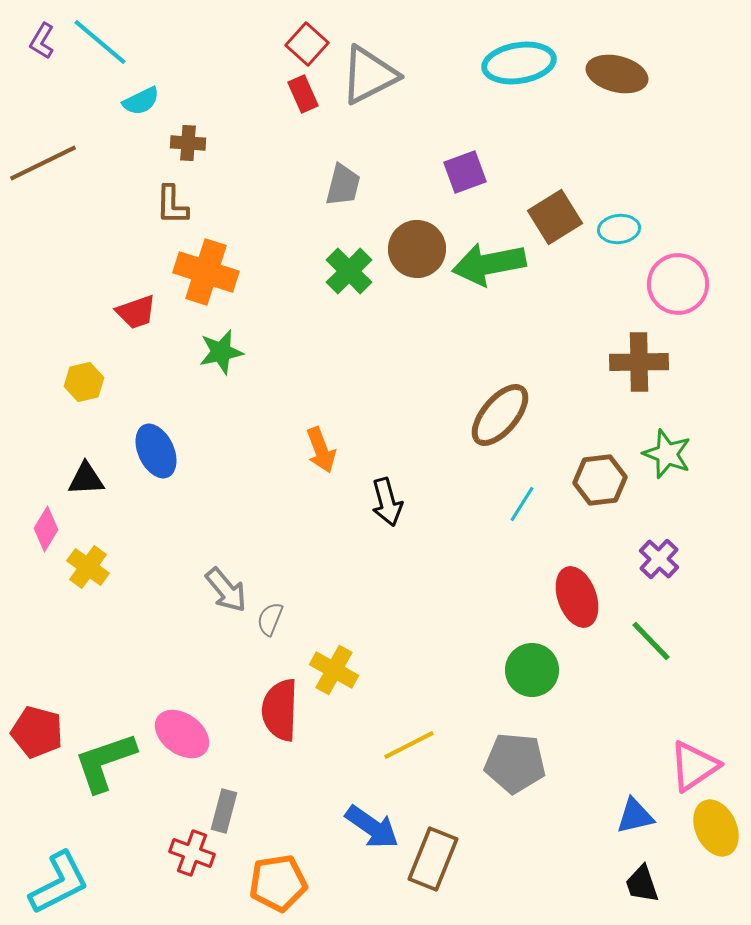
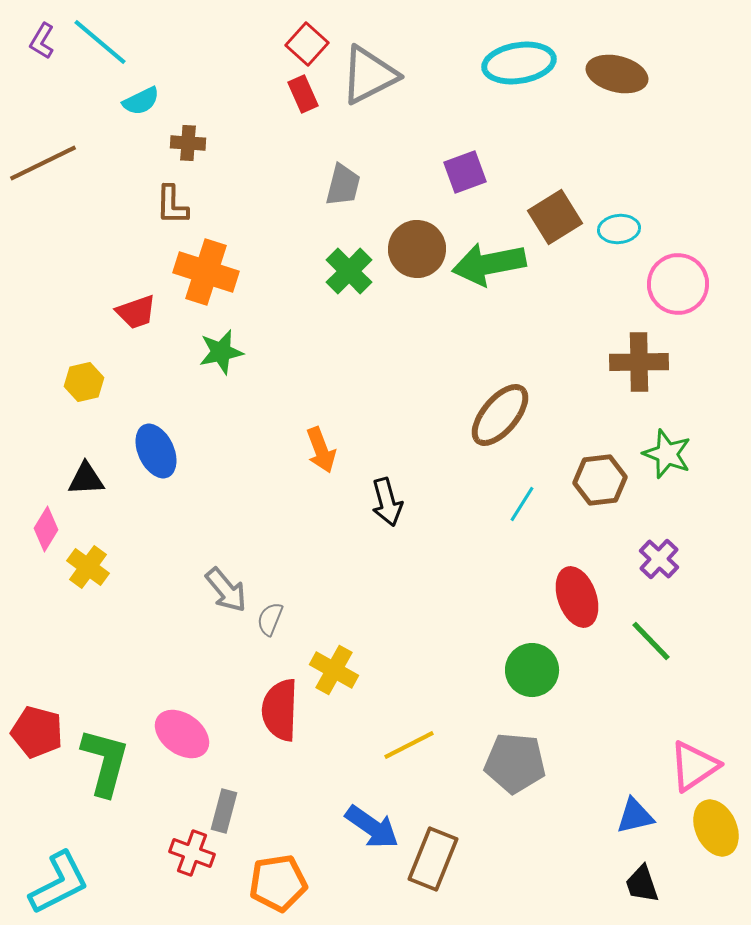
green L-shape at (105, 762): rotated 124 degrees clockwise
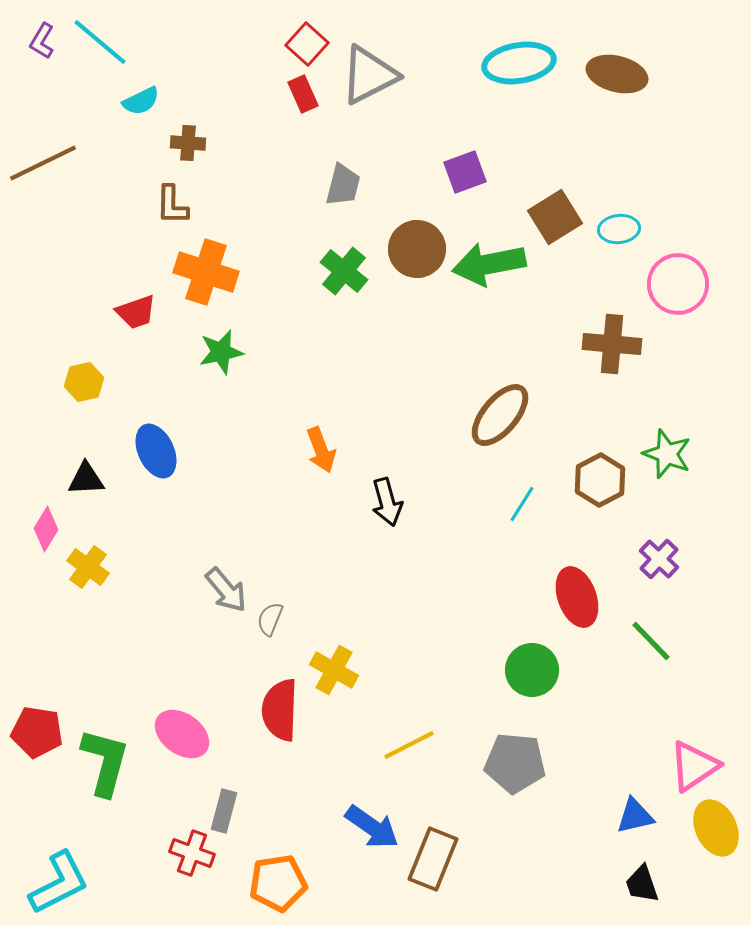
green cross at (349, 271): moved 5 px left; rotated 6 degrees counterclockwise
brown cross at (639, 362): moved 27 px left, 18 px up; rotated 6 degrees clockwise
brown hexagon at (600, 480): rotated 21 degrees counterclockwise
red pentagon at (37, 732): rotated 6 degrees counterclockwise
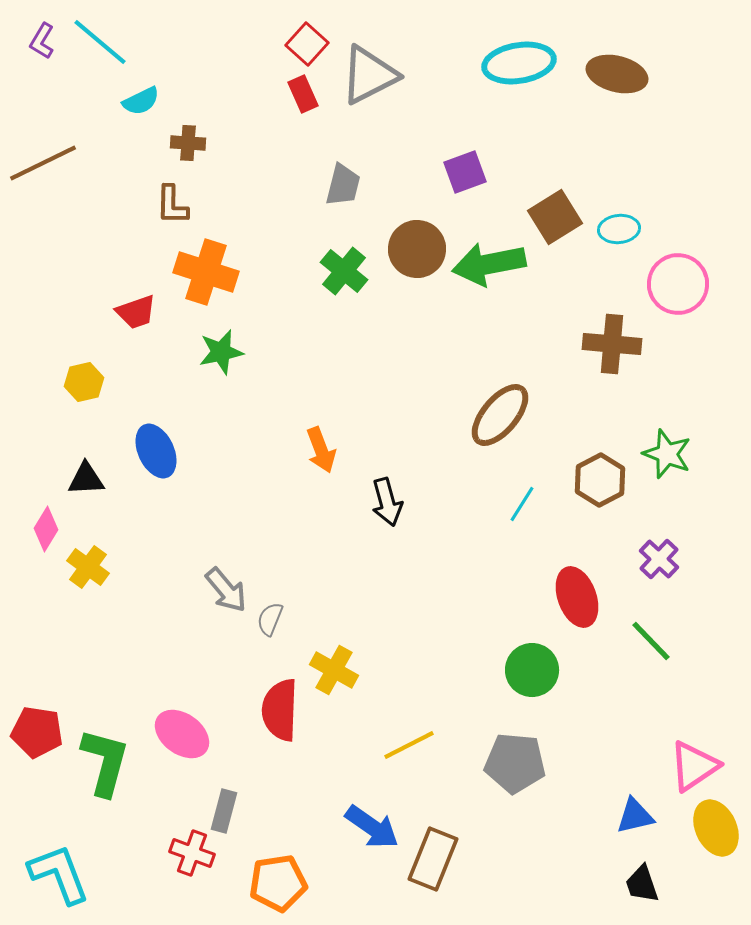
cyan L-shape at (59, 883): moved 9 px up; rotated 84 degrees counterclockwise
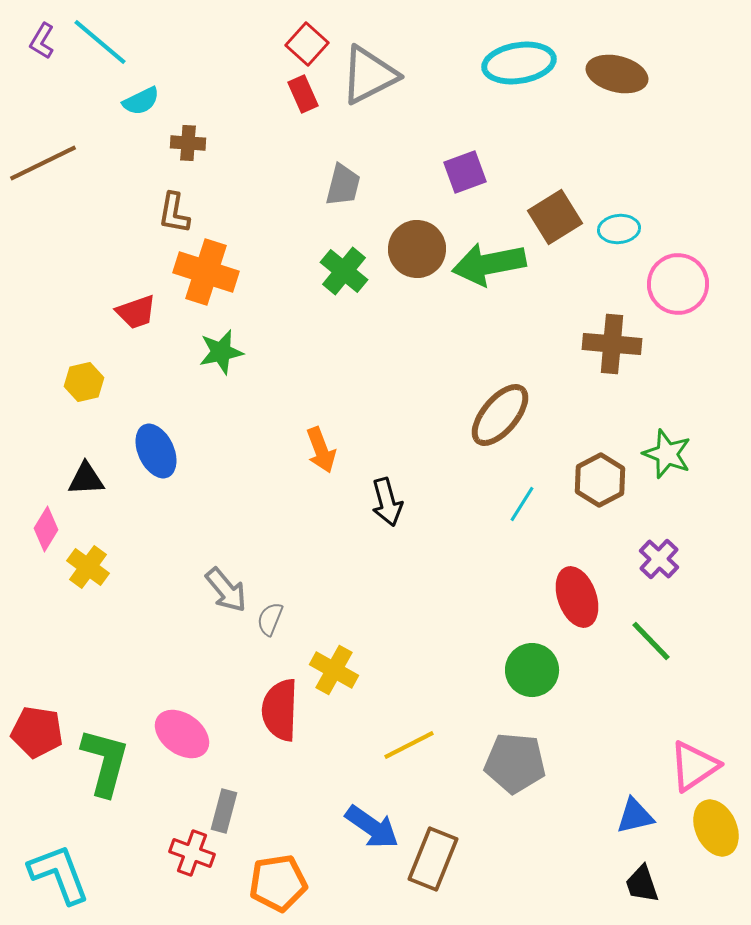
brown L-shape at (172, 205): moved 2 px right, 8 px down; rotated 9 degrees clockwise
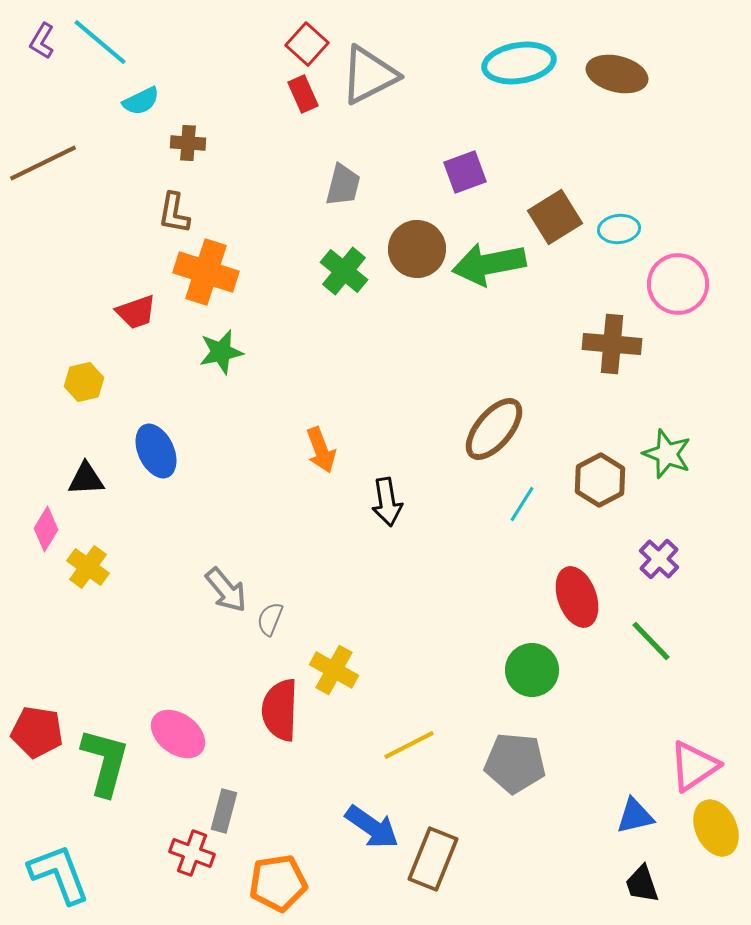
brown ellipse at (500, 415): moved 6 px left, 14 px down
black arrow at (387, 502): rotated 6 degrees clockwise
pink ellipse at (182, 734): moved 4 px left
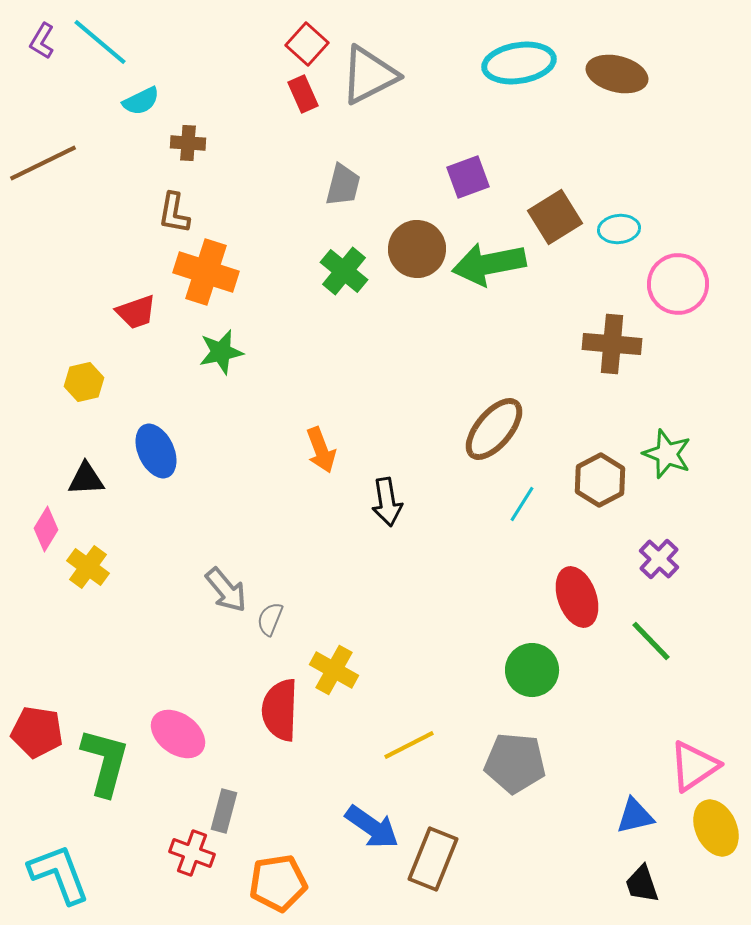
purple square at (465, 172): moved 3 px right, 5 px down
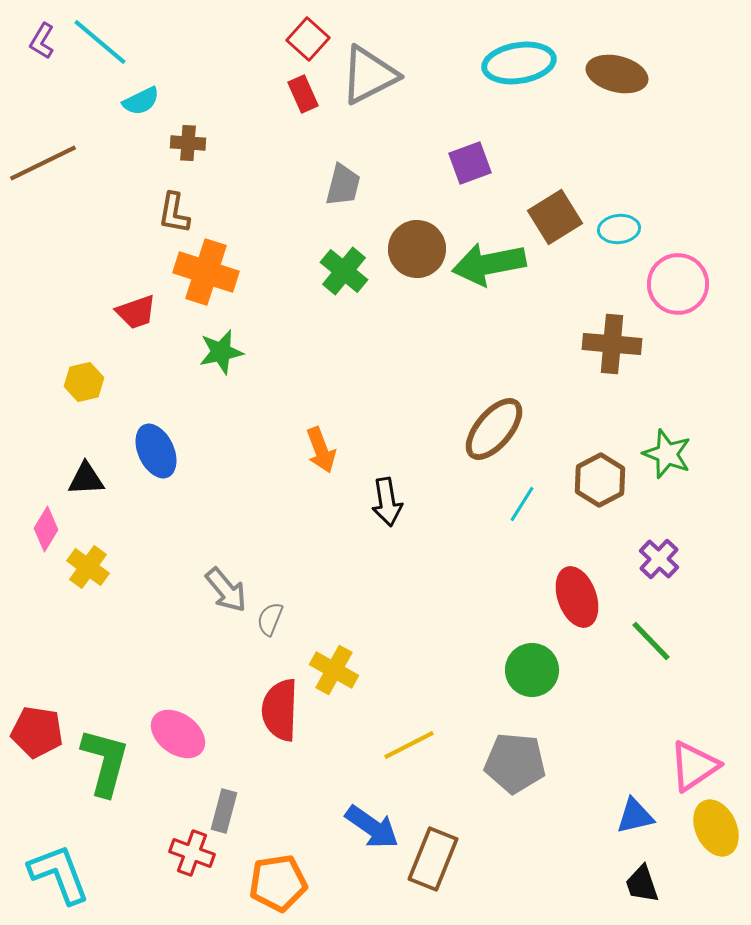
red square at (307, 44): moved 1 px right, 5 px up
purple square at (468, 177): moved 2 px right, 14 px up
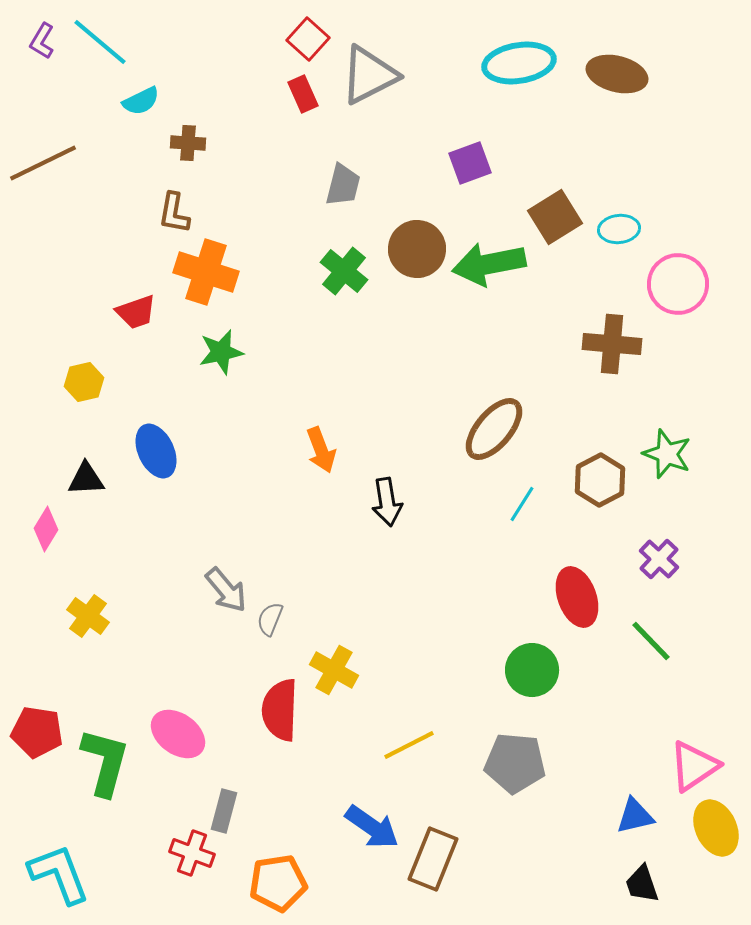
yellow cross at (88, 567): moved 49 px down
